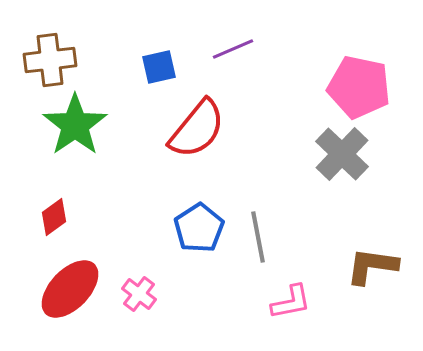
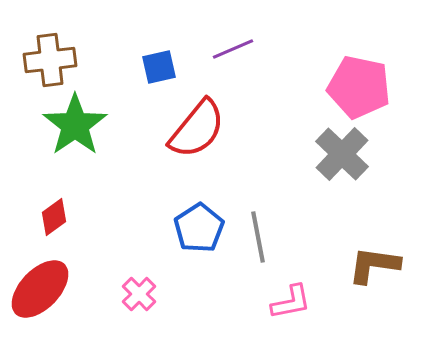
brown L-shape: moved 2 px right, 1 px up
red ellipse: moved 30 px left
pink cross: rotated 8 degrees clockwise
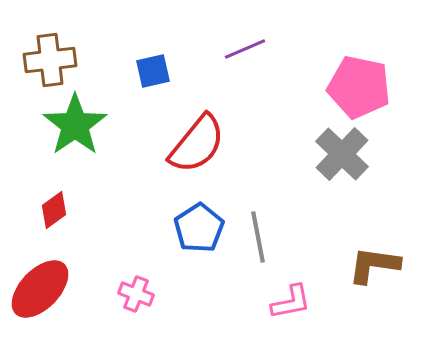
purple line: moved 12 px right
blue square: moved 6 px left, 4 px down
red semicircle: moved 15 px down
red diamond: moved 7 px up
pink cross: moved 3 px left; rotated 24 degrees counterclockwise
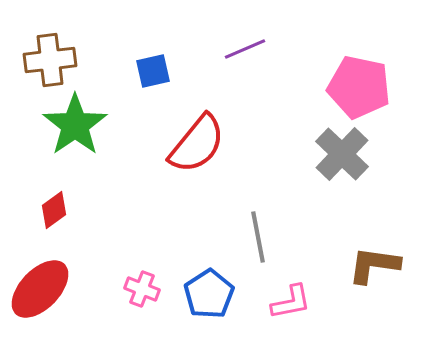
blue pentagon: moved 10 px right, 66 px down
pink cross: moved 6 px right, 5 px up
